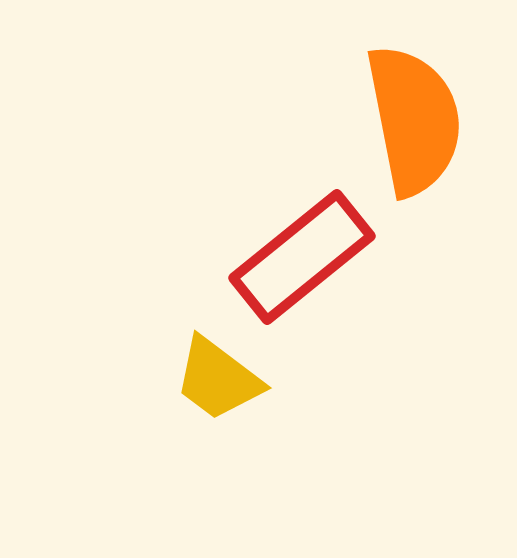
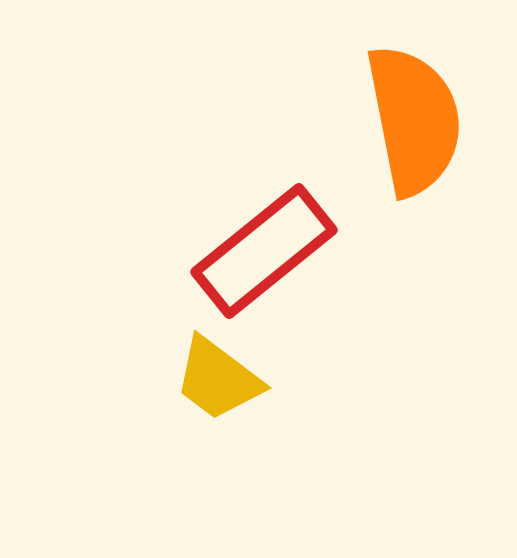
red rectangle: moved 38 px left, 6 px up
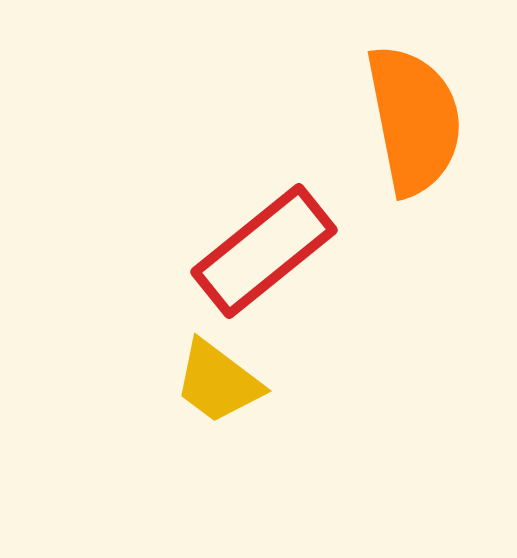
yellow trapezoid: moved 3 px down
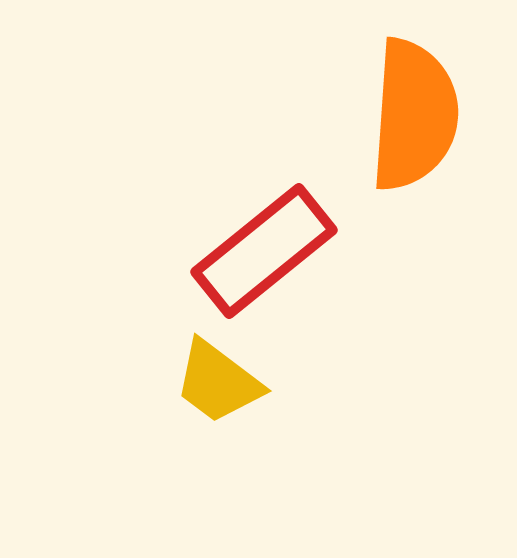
orange semicircle: moved 5 px up; rotated 15 degrees clockwise
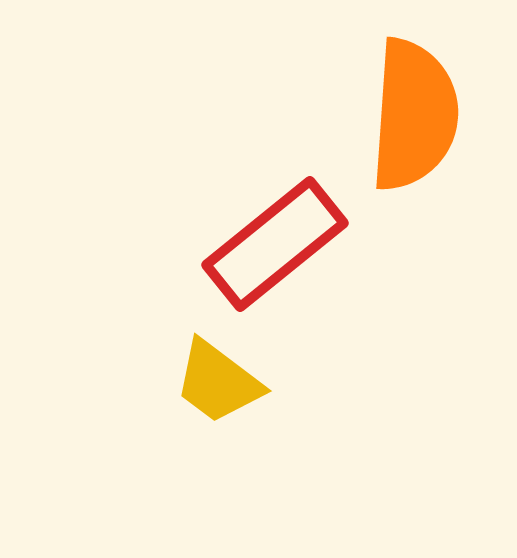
red rectangle: moved 11 px right, 7 px up
